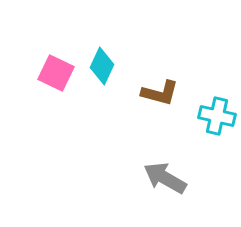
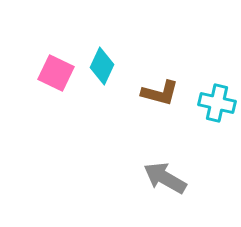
cyan cross: moved 13 px up
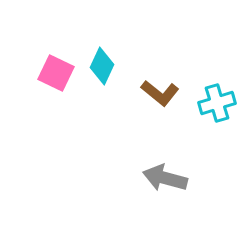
brown L-shape: rotated 24 degrees clockwise
cyan cross: rotated 30 degrees counterclockwise
gray arrow: rotated 15 degrees counterclockwise
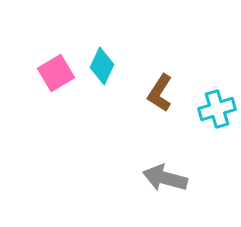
pink square: rotated 33 degrees clockwise
brown L-shape: rotated 84 degrees clockwise
cyan cross: moved 6 px down
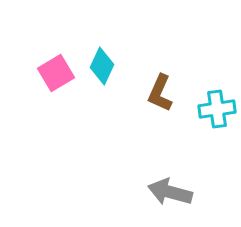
brown L-shape: rotated 9 degrees counterclockwise
cyan cross: rotated 9 degrees clockwise
gray arrow: moved 5 px right, 14 px down
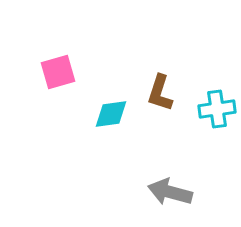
cyan diamond: moved 9 px right, 48 px down; rotated 57 degrees clockwise
pink square: moved 2 px right, 1 px up; rotated 15 degrees clockwise
brown L-shape: rotated 6 degrees counterclockwise
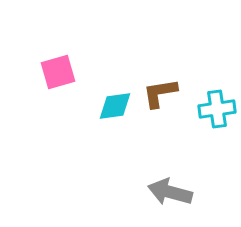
brown L-shape: rotated 63 degrees clockwise
cyan diamond: moved 4 px right, 8 px up
